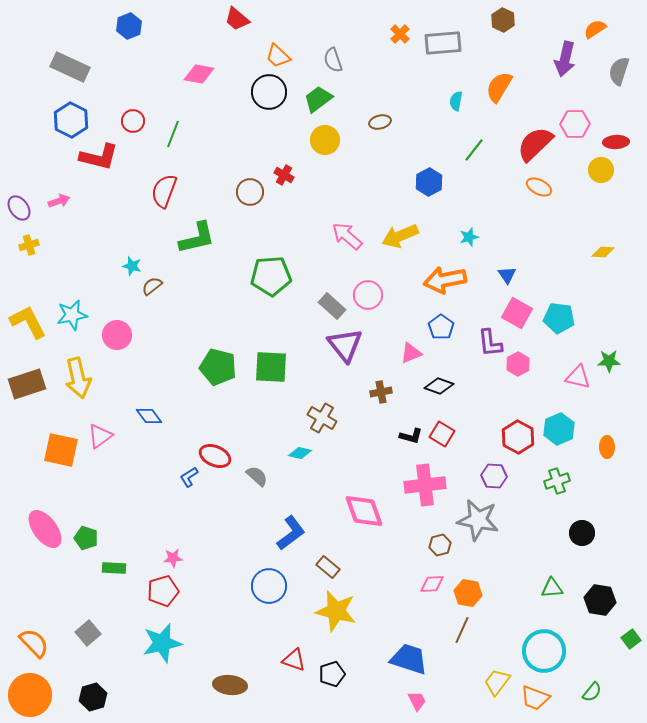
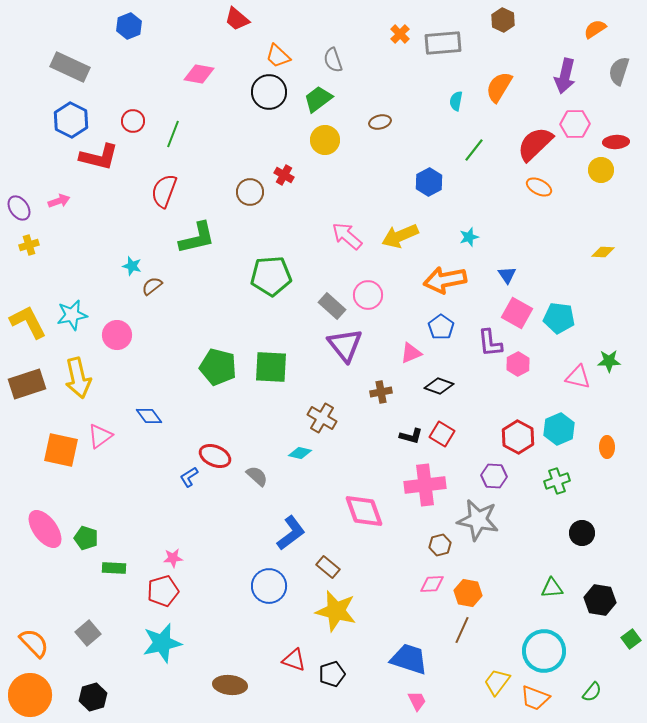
purple arrow at (565, 59): moved 17 px down
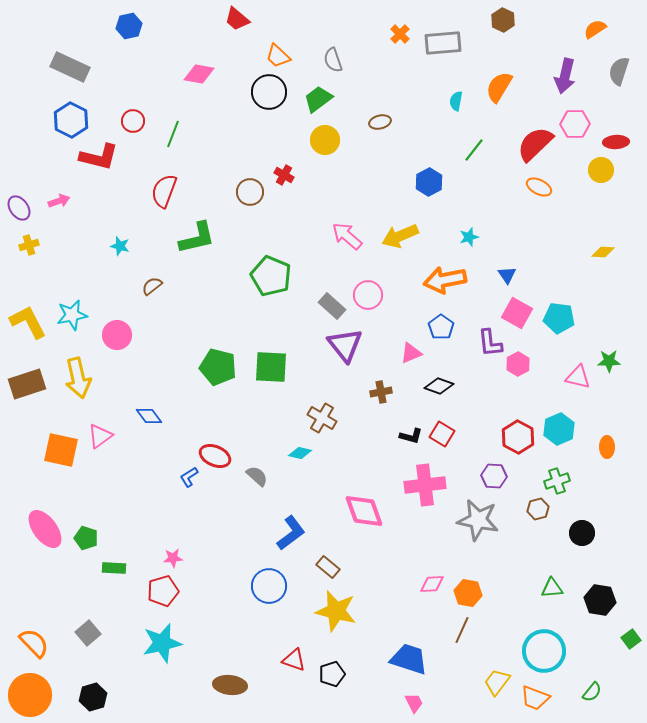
blue hexagon at (129, 26): rotated 10 degrees clockwise
cyan star at (132, 266): moved 12 px left, 20 px up
green pentagon at (271, 276): rotated 27 degrees clockwise
brown hexagon at (440, 545): moved 98 px right, 36 px up
pink trapezoid at (417, 701): moved 3 px left, 2 px down
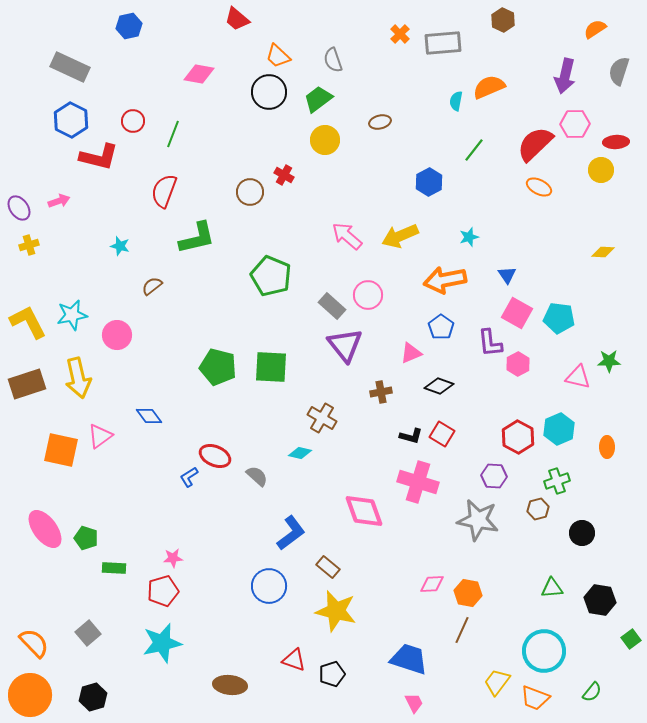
orange semicircle at (499, 87): moved 10 px left; rotated 36 degrees clockwise
pink cross at (425, 485): moved 7 px left, 3 px up; rotated 24 degrees clockwise
